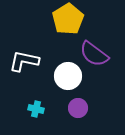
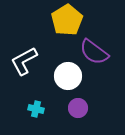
yellow pentagon: moved 1 px left, 1 px down
purple semicircle: moved 2 px up
white L-shape: rotated 40 degrees counterclockwise
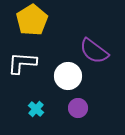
yellow pentagon: moved 35 px left
purple semicircle: moved 1 px up
white L-shape: moved 2 px left, 2 px down; rotated 32 degrees clockwise
cyan cross: rotated 28 degrees clockwise
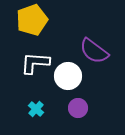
yellow pentagon: rotated 12 degrees clockwise
white L-shape: moved 13 px right
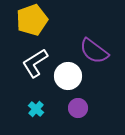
white L-shape: rotated 36 degrees counterclockwise
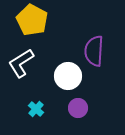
yellow pentagon: rotated 24 degrees counterclockwise
purple semicircle: rotated 56 degrees clockwise
white L-shape: moved 14 px left
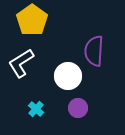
yellow pentagon: rotated 8 degrees clockwise
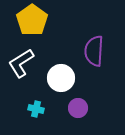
white circle: moved 7 px left, 2 px down
cyan cross: rotated 28 degrees counterclockwise
